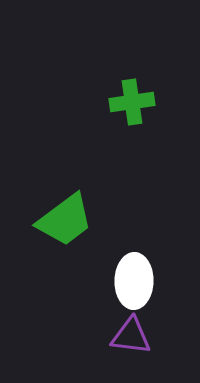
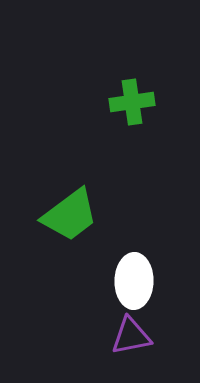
green trapezoid: moved 5 px right, 5 px up
purple triangle: rotated 18 degrees counterclockwise
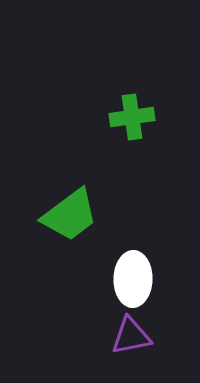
green cross: moved 15 px down
white ellipse: moved 1 px left, 2 px up
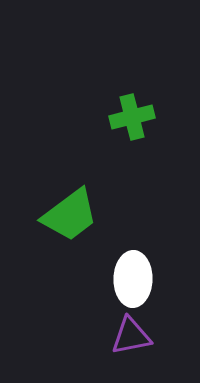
green cross: rotated 6 degrees counterclockwise
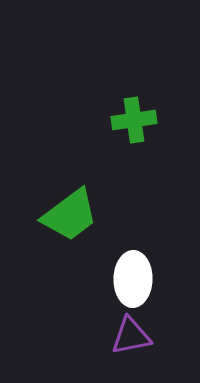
green cross: moved 2 px right, 3 px down; rotated 6 degrees clockwise
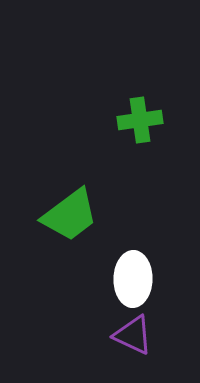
green cross: moved 6 px right
purple triangle: moved 2 px right, 1 px up; rotated 36 degrees clockwise
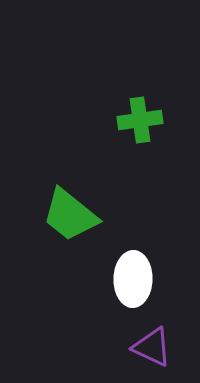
green trapezoid: rotated 76 degrees clockwise
purple triangle: moved 19 px right, 12 px down
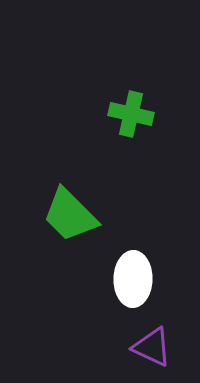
green cross: moved 9 px left, 6 px up; rotated 21 degrees clockwise
green trapezoid: rotated 6 degrees clockwise
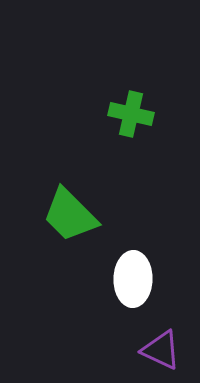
purple triangle: moved 9 px right, 3 px down
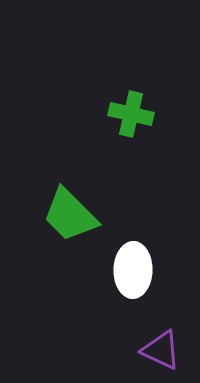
white ellipse: moved 9 px up
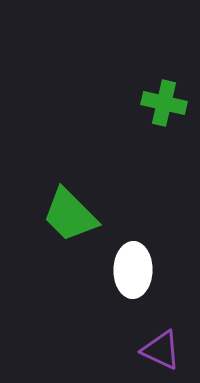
green cross: moved 33 px right, 11 px up
